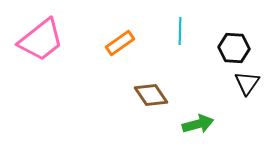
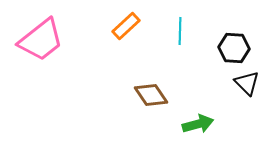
orange rectangle: moved 6 px right, 17 px up; rotated 8 degrees counterclockwise
black triangle: rotated 20 degrees counterclockwise
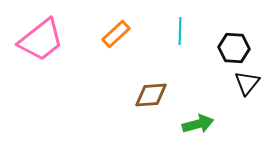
orange rectangle: moved 10 px left, 8 px down
black triangle: rotated 24 degrees clockwise
brown diamond: rotated 60 degrees counterclockwise
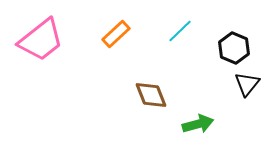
cyan line: rotated 44 degrees clockwise
black hexagon: rotated 20 degrees clockwise
black triangle: moved 1 px down
brown diamond: rotated 72 degrees clockwise
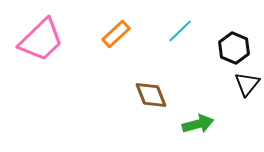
pink trapezoid: rotated 6 degrees counterclockwise
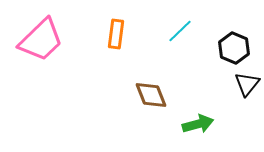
orange rectangle: rotated 40 degrees counterclockwise
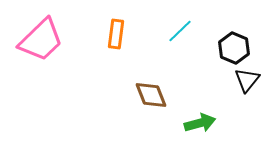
black triangle: moved 4 px up
green arrow: moved 2 px right, 1 px up
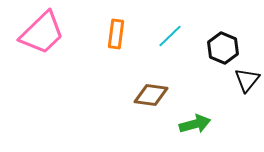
cyan line: moved 10 px left, 5 px down
pink trapezoid: moved 1 px right, 7 px up
black hexagon: moved 11 px left
brown diamond: rotated 60 degrees counterclockwise
green arrow: moved 5 px left, 1 px down
